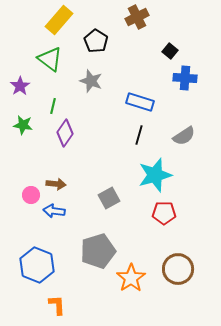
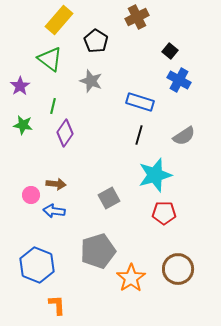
blue cross: moved 6 px left, 2 px down; rotated 25 degrees clockwise
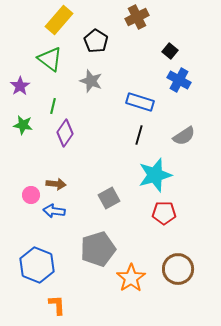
gray pentagon: moved 2 px up
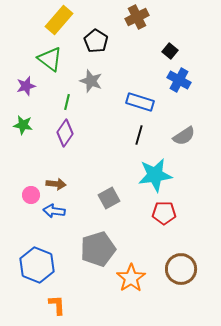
purple star: moved 6 px right; rotated 18 degrees clockwise
green line: moved 14 px right, 4 px up
cyan star: rotated 8 degrees clockwise
brown circle: moved 3 px right
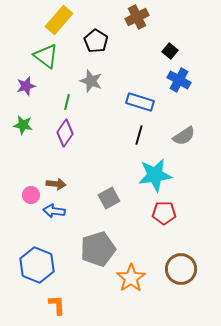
green triangle: moved 4 px left, 3 px up
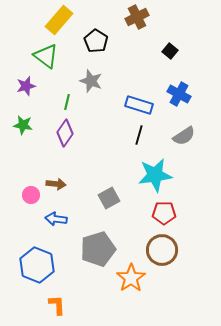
blue cross: moved 14 px down
blue rectangle: moved 1 px left, 3 px down
blue arrow: moved 2 px right, 8 px down
brown circle: moved 19 px left, 19 px up
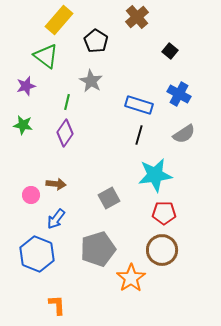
brown cross: rotated 15 degrees counterclockwise
gray star: rotated 10 degrees clockwise
gray semicircle: moved 2 px up
blue arrow: rotated 60 degrees counterclockwise
blue hexagon: moved 11 px up
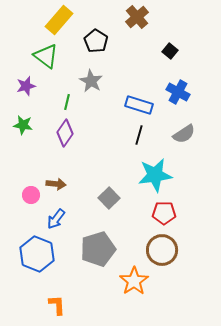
blue cross: moved 1 px left, 2 px up
gray square: rotated 15 degrees counterclockwise
orange star: moved 3 px right, 3 px down
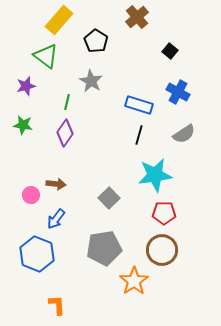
gray pentagon: moved 6 px right, 1 px up; rotated 8 degrees clockwise
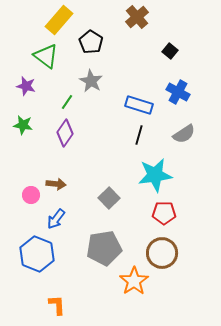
black pentagon: moved 5 px left, 1 px down
purple star: rotated 30 degrees clockwise
green line: rotated 21 degrees clockwise
brown circle: moved 3 px down
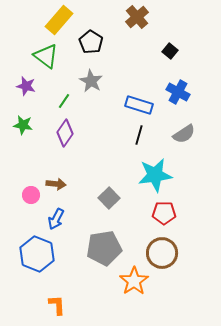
green line: moved 3 px left, 1 px up
blue arrow: rotated 10 degrees counterclockwise
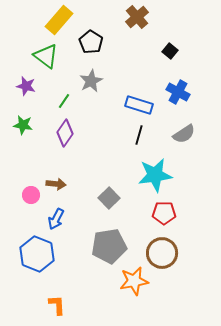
gray star: rotated 15 degrees clockwise
gray pentagon: moved 5 px right, 2 px up
orange star: rotated 24 degrees clockwise
